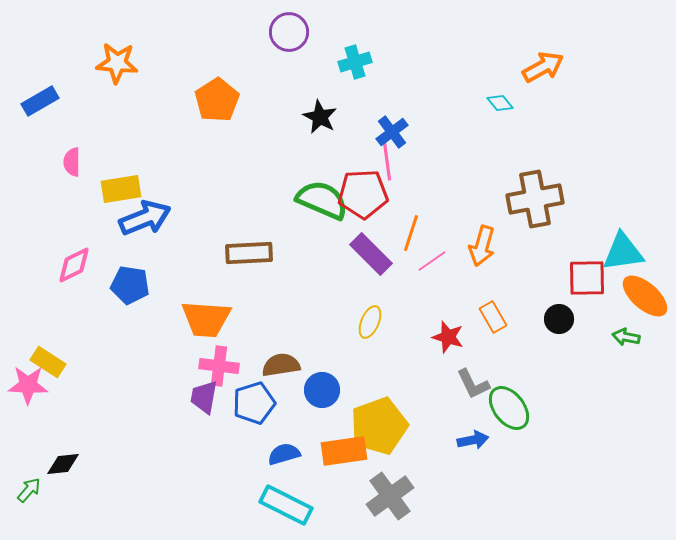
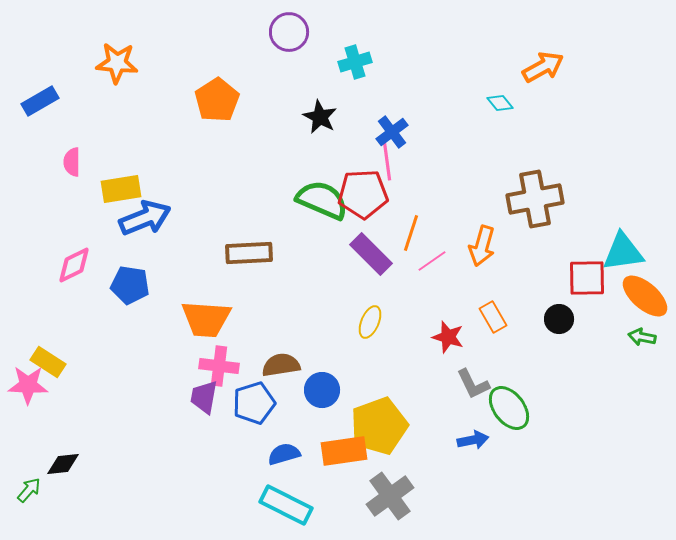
green arrow at (626, 337): moved 16 px right
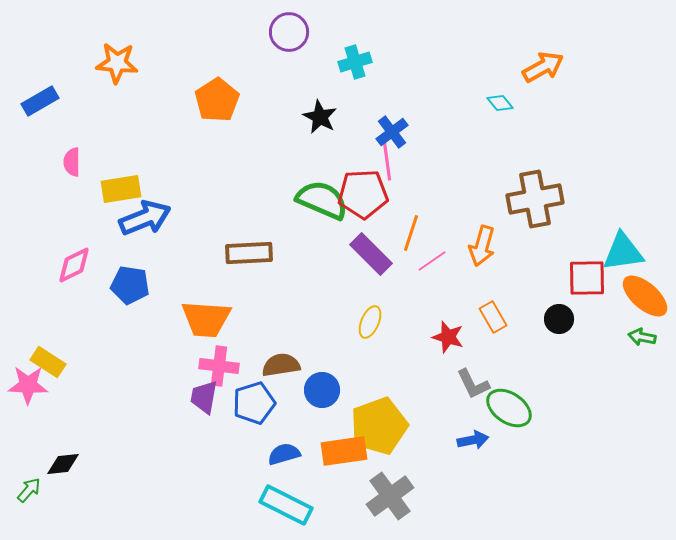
green ellipse at (509, 408): rotated 18 degrees counterclockwise
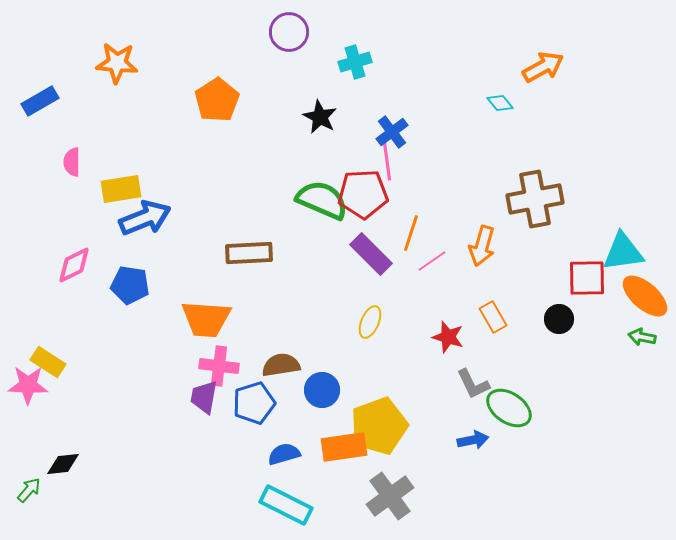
orange rectangle at (344, 451): moved 4 px up
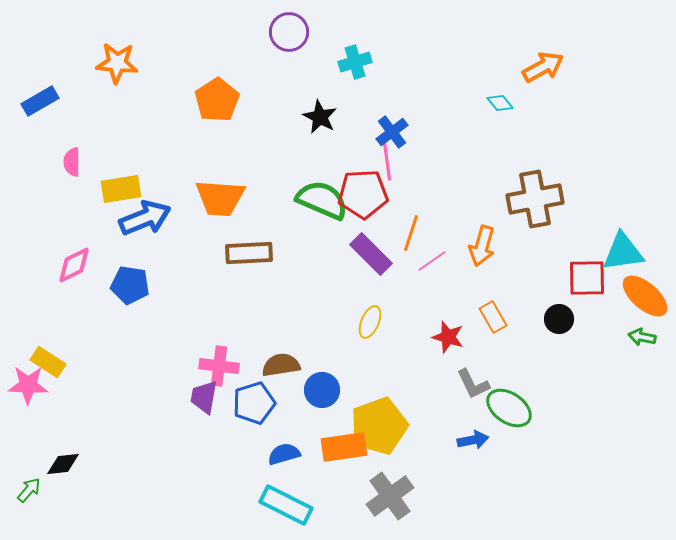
orange trapezoid at (206, 319): moved 14 px right, 121 px up
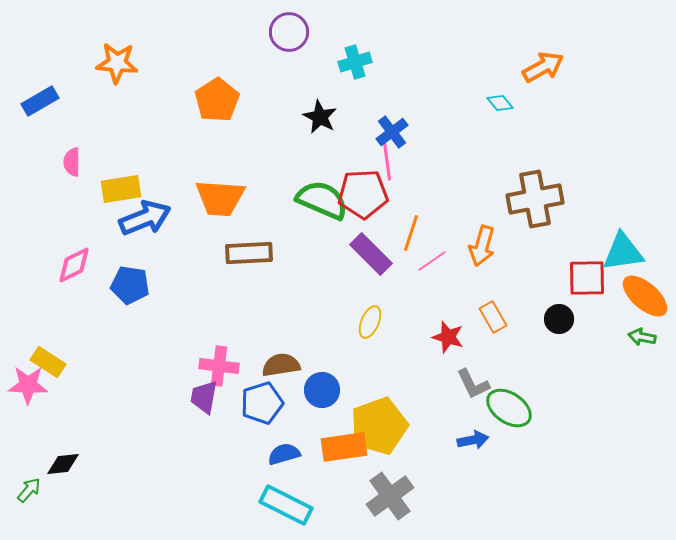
blue pentagon at (254, 403): moved 8 px right
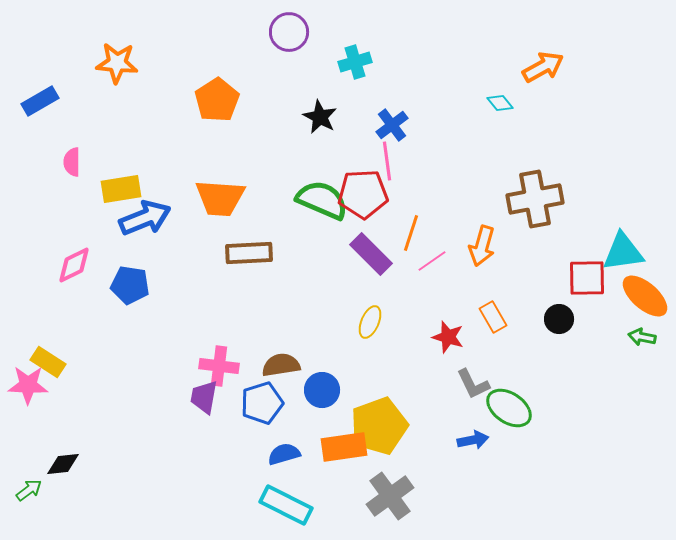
blue cross at (392, 132): moved 7 px up
green arrow at (29, 490): rotated 12 degrees clockwise
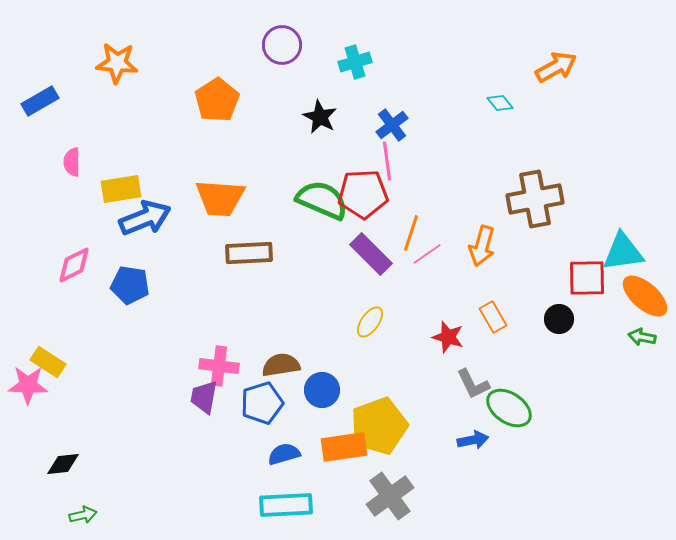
purple circle at (289, 32): moved 7 px left, 13 px down
orange arrow at (543, 67): moved 13 px right
pink line at (432, 261): moved 5 px left, 7 px up
yellow ellipse at (370, 322): rotated 12 degrees clockwise
green arrow at (29, 490): moved 54 px right, 25 px down; rotated 24 degrees clockwise
cyan rectangle at (286, 505): rotated 30 degrees counterclockwise
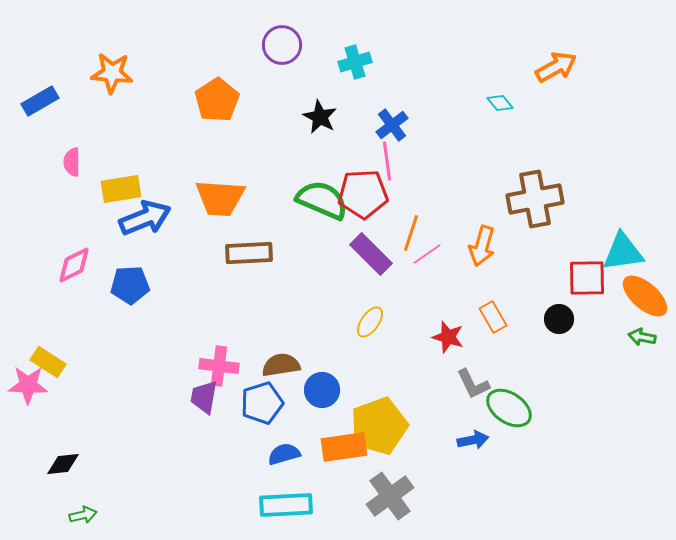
orange star at (117, 63): moved 5 px left, 10 px down
blue pentagon at (130, 285): rotated 12 degrees counterclockwise
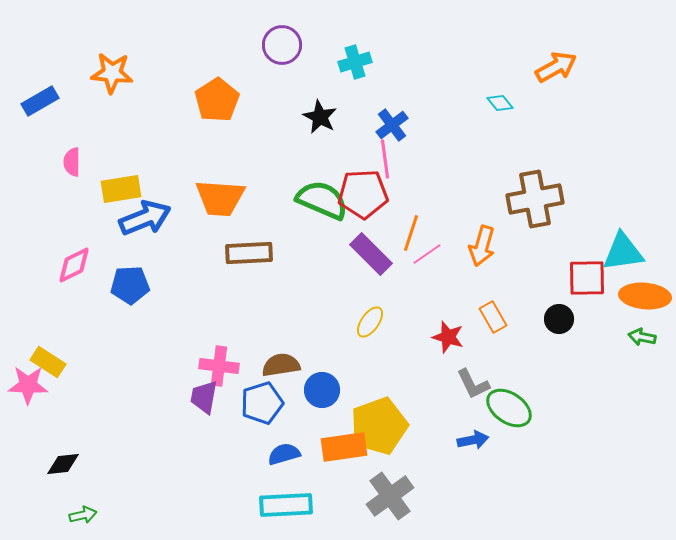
pink line at (387, 161): moved 2 px left, 2 px up
orange ellipse at (645, 296): rotated 36 degrees counterclockwise
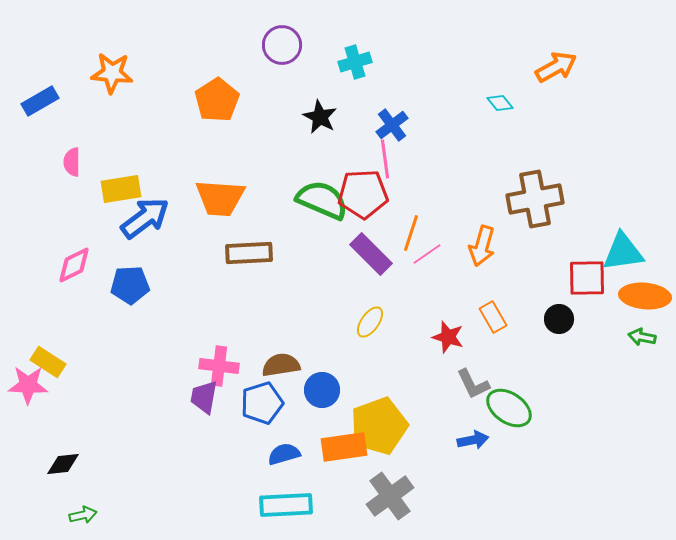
blue arrow at (145, 218): rotated 15 degrees counterclockwise
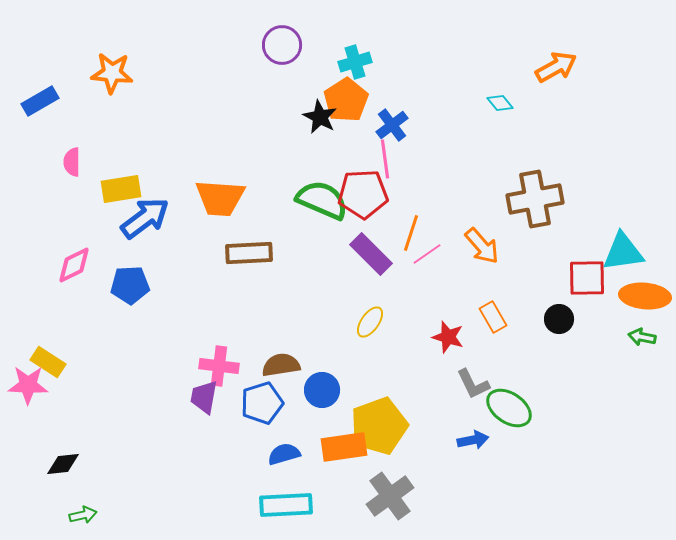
orange pentagon at (217, 100): moved 129 px right
orange arrow at (482, 246): rotated 57 degrees counterclockwise
